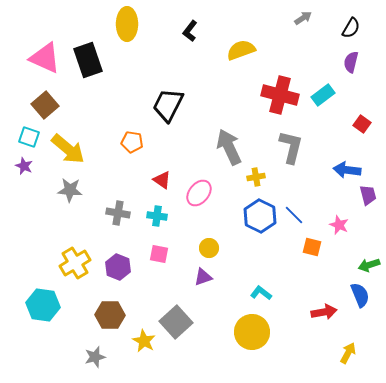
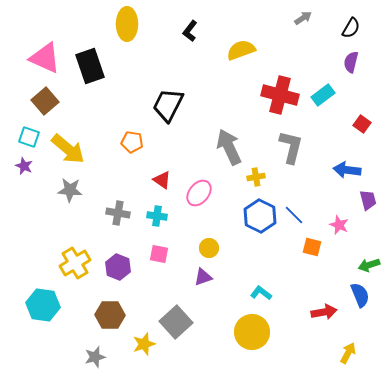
black rectangle at (88, 60): moved 2 px right, 6 px down
brown square at (45, 105): moved 4 px up
purple trapezoid at (368, 195): moved 5 px down
yellow star at (144, 341): moved 3 px down; rotated 25 degrees clockwise
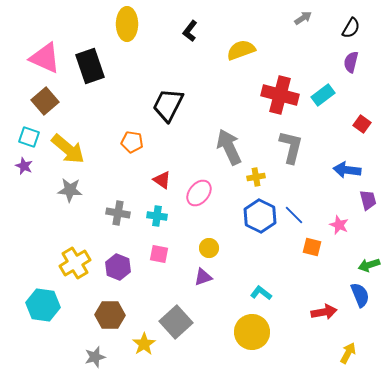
yellow star at (144, 344): rotated 15 degrees counterclockwise
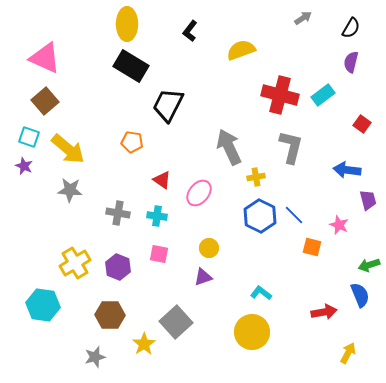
black rectangle at (90, 66): moved 41 px right; rotated 40 degrees counterclockwise
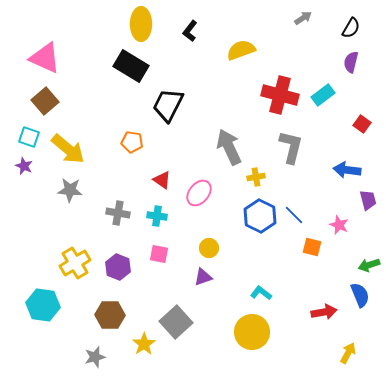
yellow ellipse at (127, 24): moved 14 px right
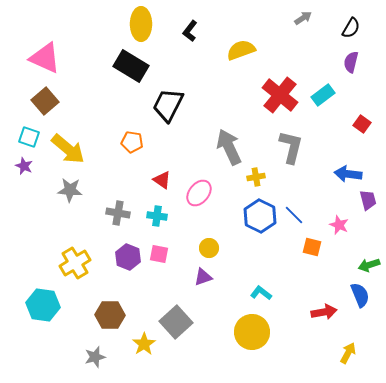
red cross at (280, 95): rotated 24 degrees clockwise
blue arrow at (347, 170): moved 1 px right, 4 px down
purple hexagon at (118, 267): moved 10 px right, 10 px up
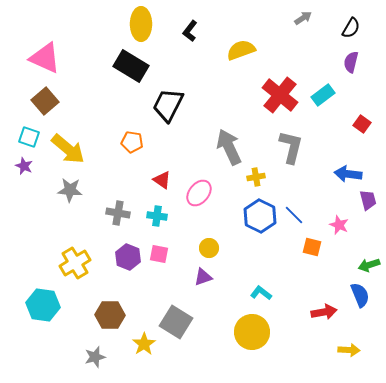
gray square at (176, 322): rotated 16 degrees counterclockwise
yellow arrow at (348, 353): moved 1 px right, 3 px up; rotated 65 degrees clockwise
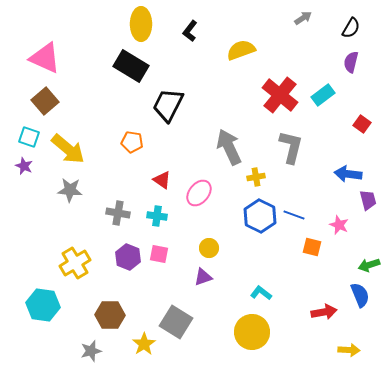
blue line at (294, 215): rotated 25 degrees counterclockwise
gray star at (95, 357): moved 4 px left, 6 px up
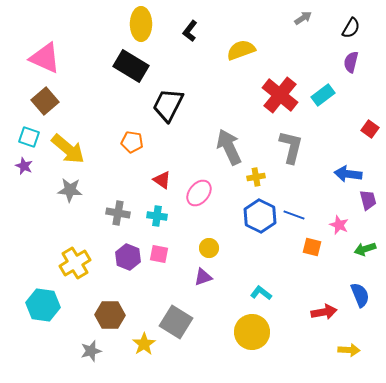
red square at (362, 124): moved 8 px right, 5 px down
green arrow at (369, 265): moved 4 px left, 16 px up
